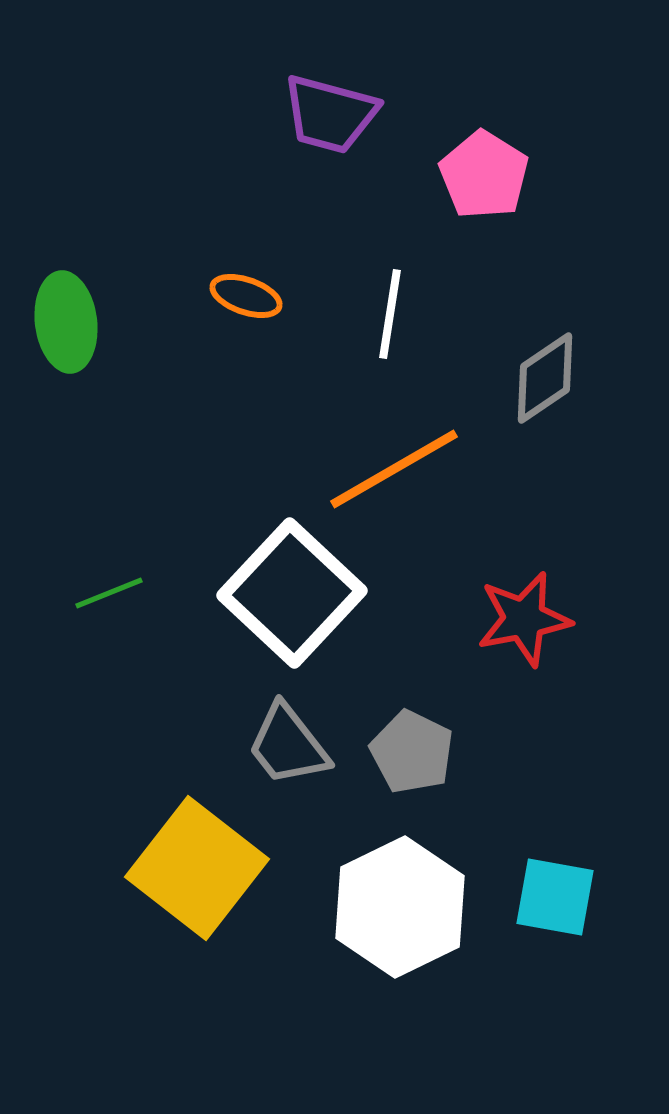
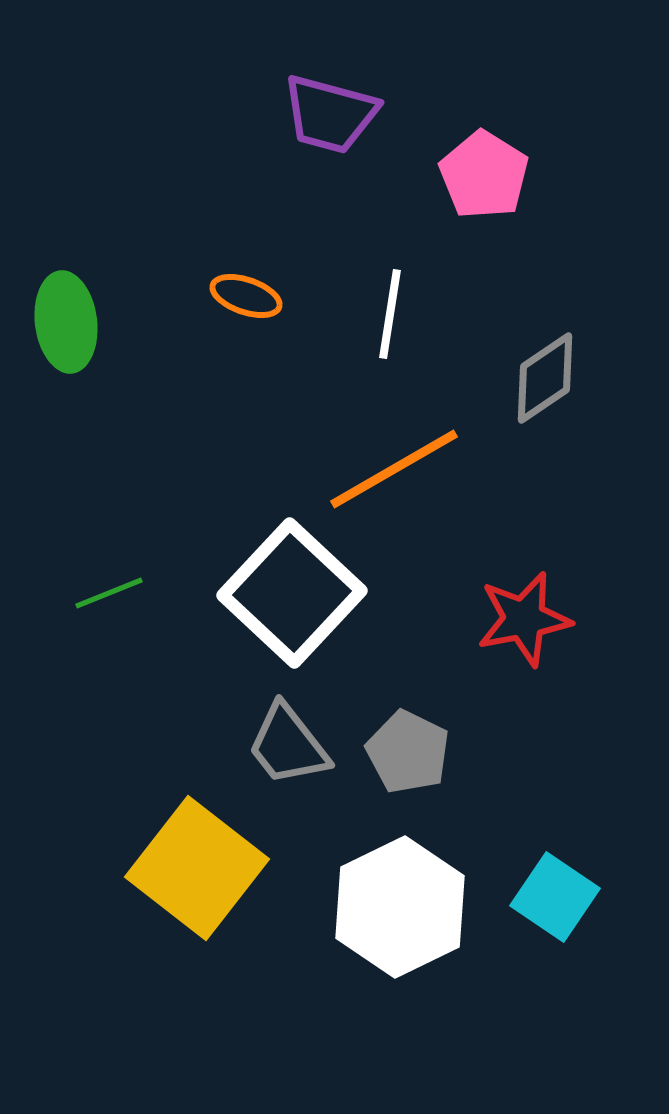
gray pentagon: moved 4 px left
cyan square: rotated 24 degrees clockwise
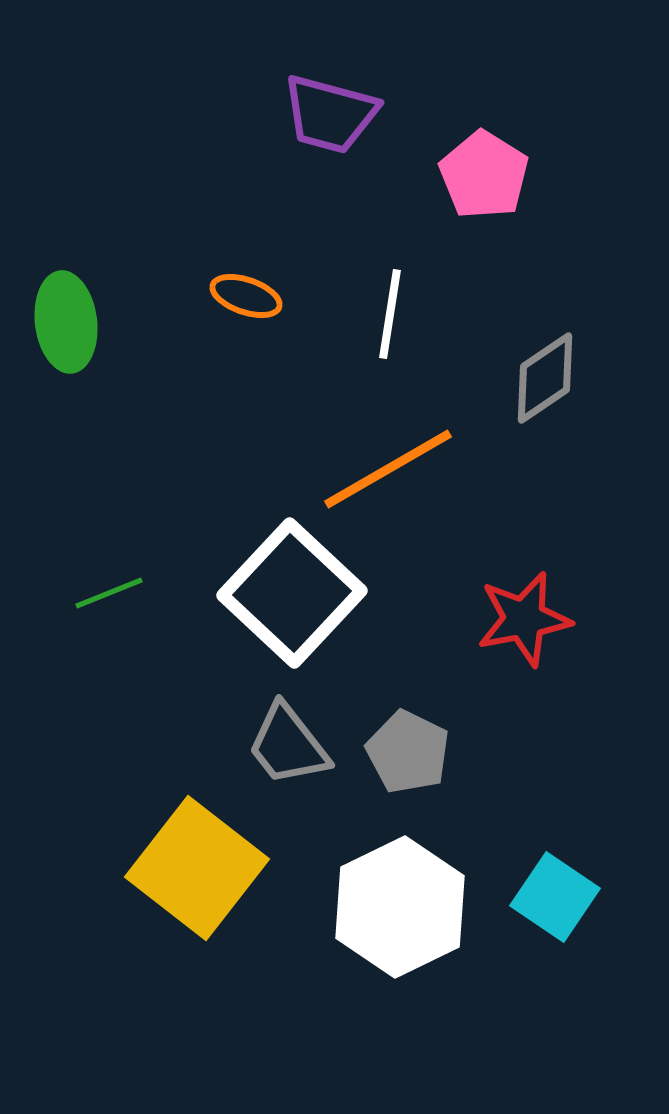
orange line: moved 6 px left
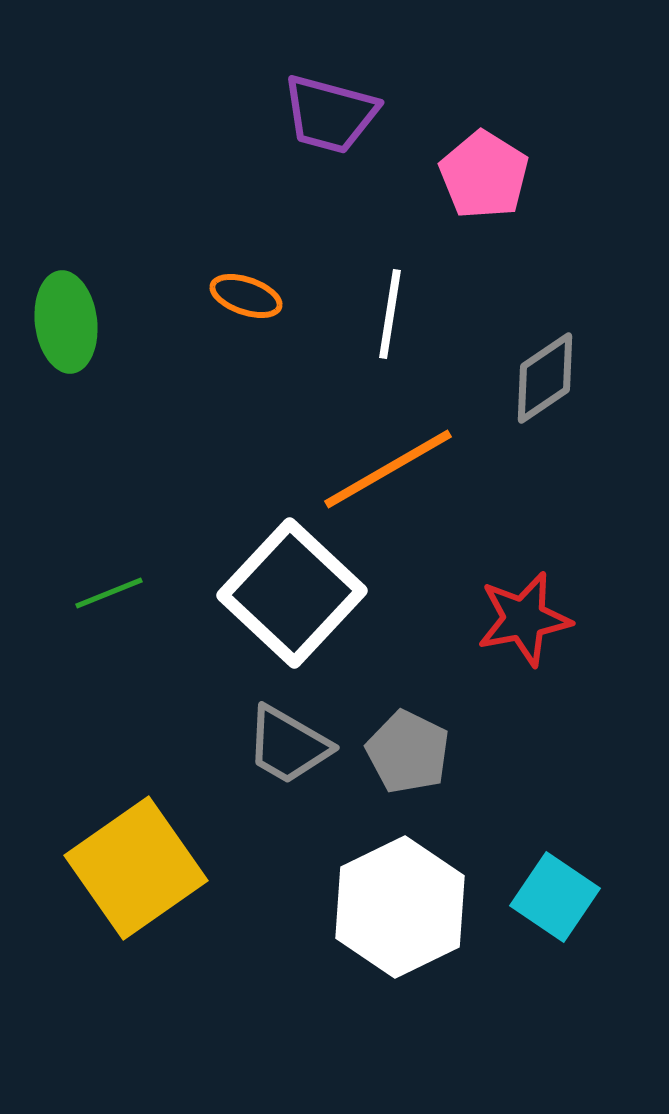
gray trapezoid: rotated 22 degrees counterclockwise
yellow square: moved 61 px left; rotated 17 degrees clockwise
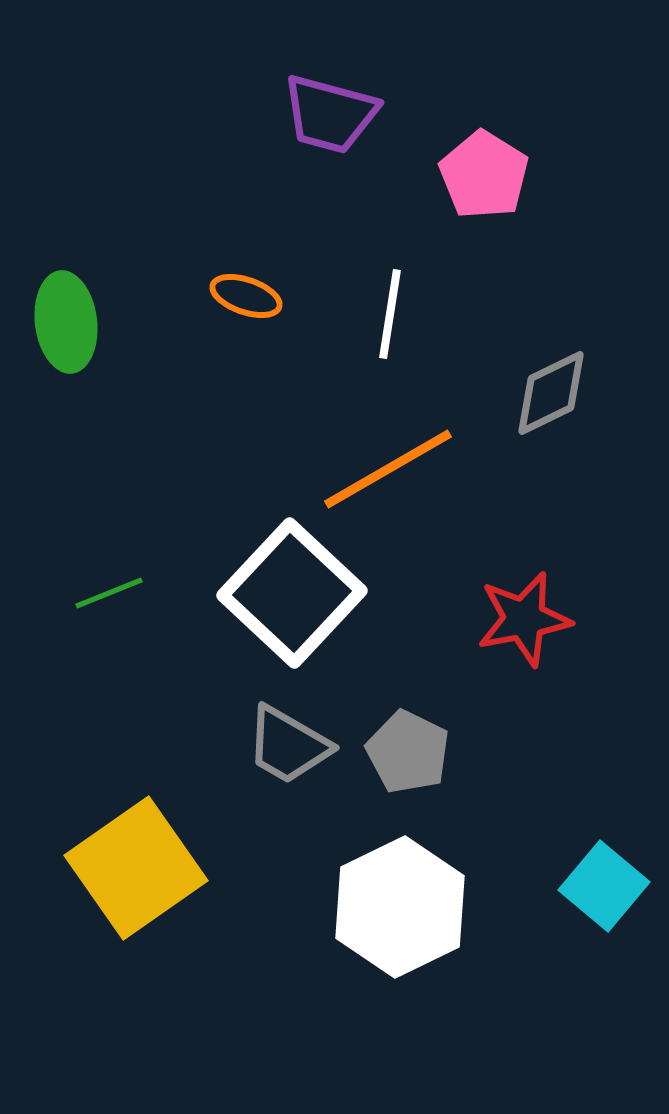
gray diamond: moved 6 px right, 15 px down; rotated 8 degrees clockwise
cyan square: moved 49 px right, 11 px up; rotated 6 degrees clockwise
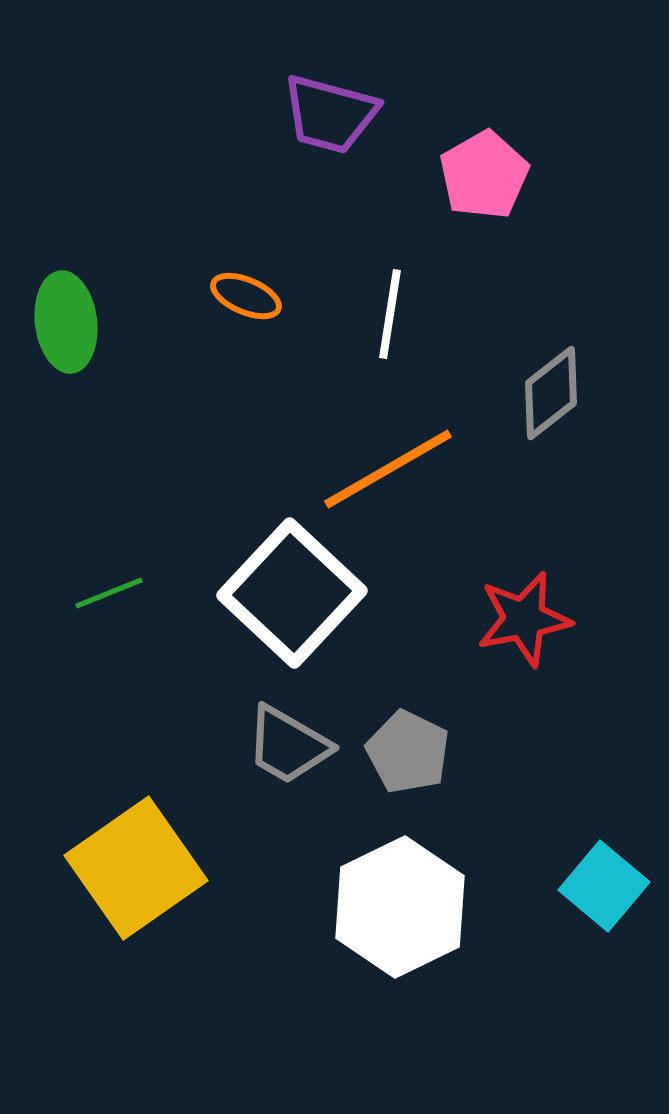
pink pentagon: rotated 10 degrees clockwise
orange ellipse: rotated 4 degrees clockwise
gray diamond: rotated 12 degrees counterclockwise
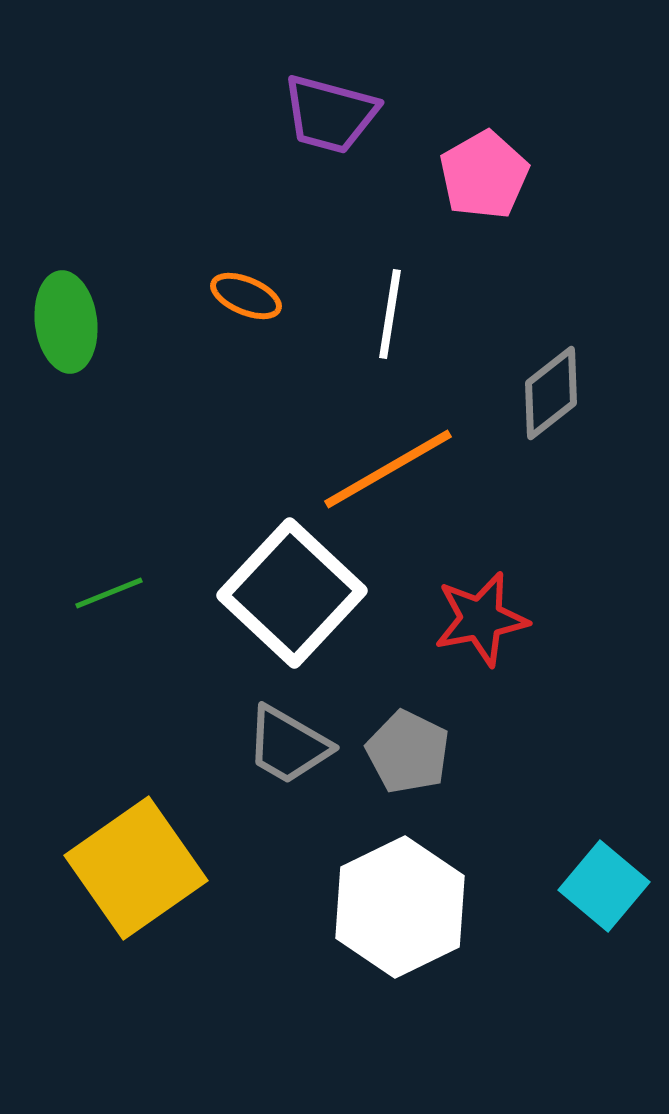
red star: moved 43 px left
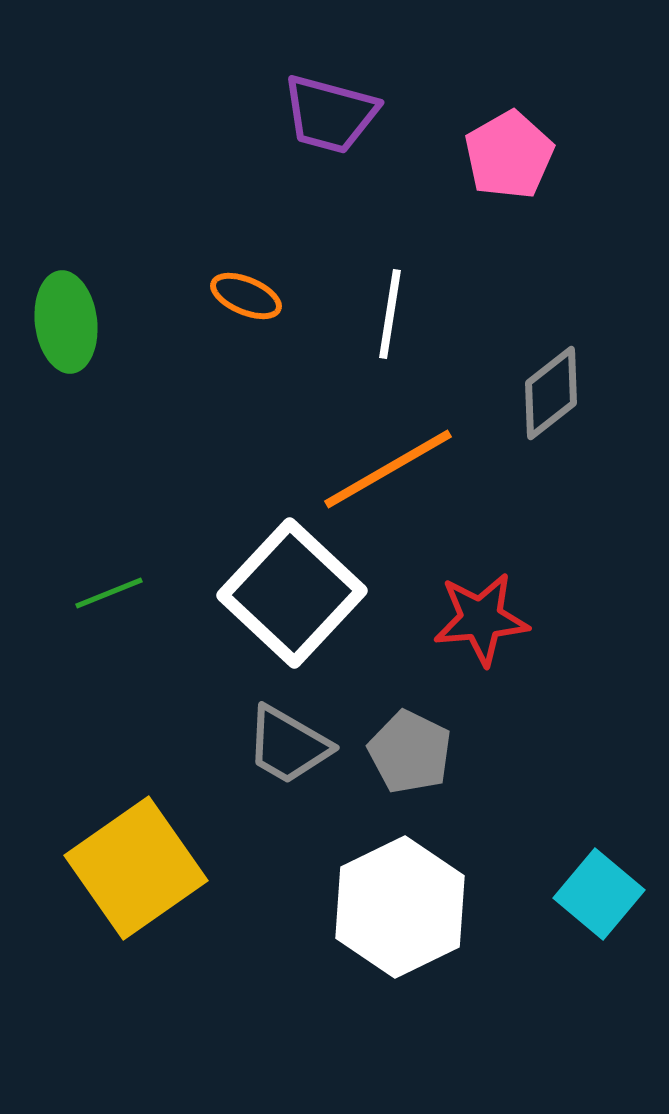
pink pentagon: moved 25 px right, 20 px up
red star: rotated 6 degrees clockwise
gray pentagon: moved 2 px right
cyan square: moved 5 px left, 8 px down
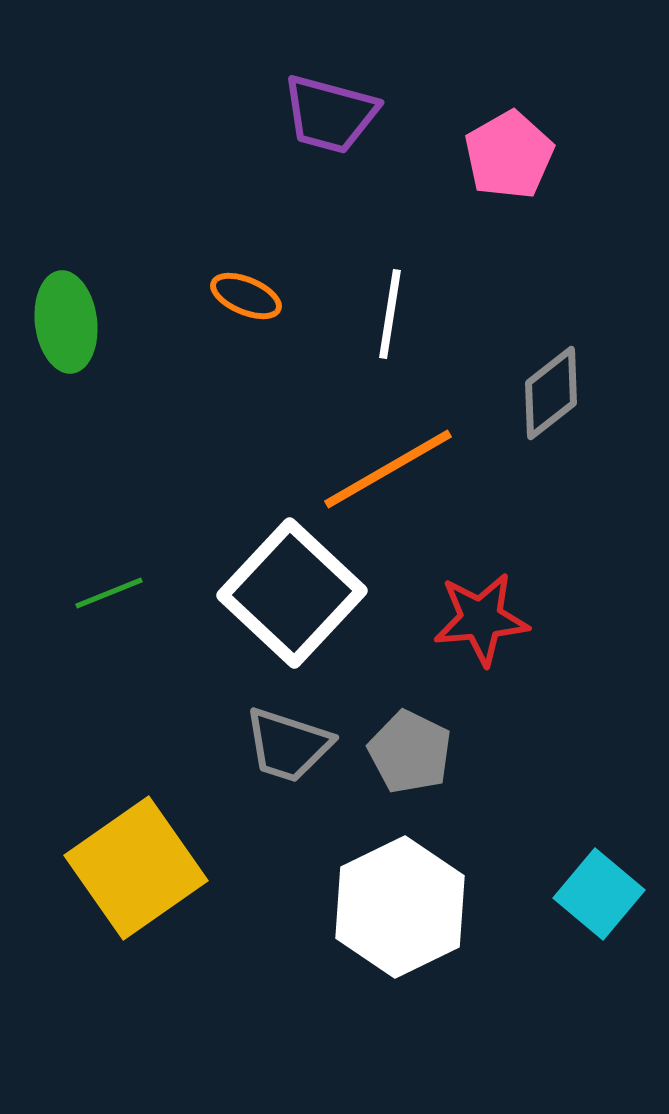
gray trapezoid: rotated 12 degrees counterclockwise
